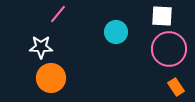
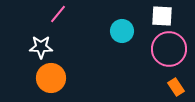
cyan circle: moved 6 px right, 1 px up
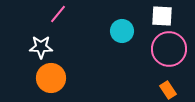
orange rectangle: moved 8 px left, 3 px down
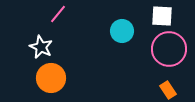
white star: rotated 25 degrees clockwise
